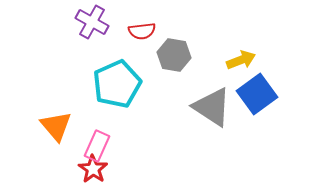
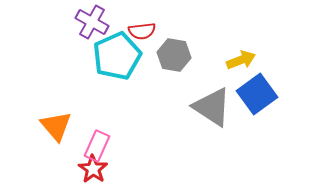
cyan pentagon: moved 28 px up
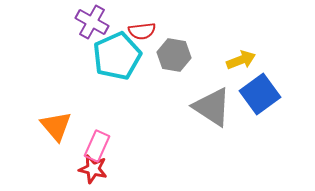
blue square: moved 3 px right
red star: rotated 20 degrees counterclockwise
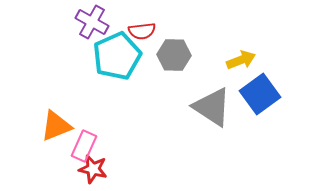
gray hexagon: rotated 8 degrees counterclockwise
orange triangle: rotated 48 degrees clockwise
pink rectangle: moved 13 px left
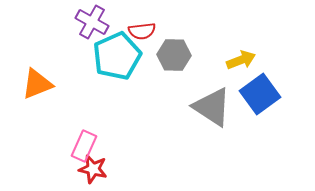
orange triangle: moved 19 px left, 42 px up
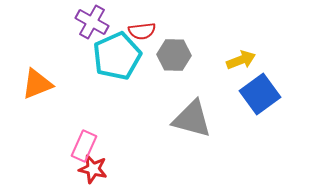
gray triangle: moved 20 px left, 12 px down; rotated 18 degrees counterclockwise
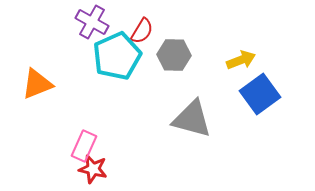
red semicircle: rotated 52 degrees counterclockwise
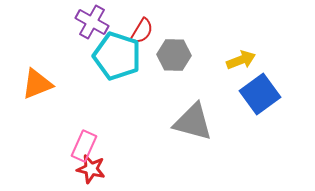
cyan pentagon: rotated 30 degrees counterclockwise
gray triangle: moved 1 px right, 3 px down
red star: moved 2 px left
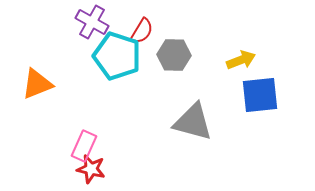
blue square: moved 1 px down; rotated 30 degrees clockwise
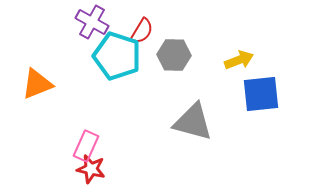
yellow arrow: moved 2 px left
blue square: moved 1 px right, 1 px up
pink rectangle: moved 2 px right
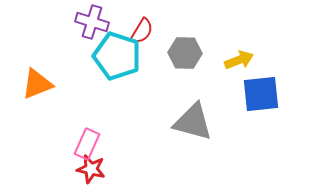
purple cross: rotated 12 degrees counterclockwise
gray hexagon: moved 11 px right, 2 px up
pink rectangle: moved 1 px right, 2 px up
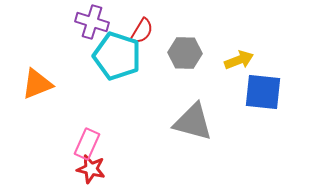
blue square: moved 2 px right, 2 px up; rotated 12 degrees clockwise
